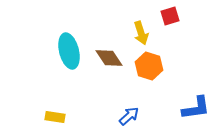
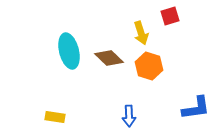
brown diamond: rotated 12 degrees counterclockwise
blue arrow: rotated 130 degrees clockwise
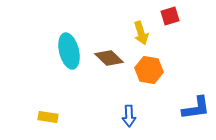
orange hexagon: moved 4 px down; rotated 8 degrees counterclockwise
yellow rectangle: moved 7 px left
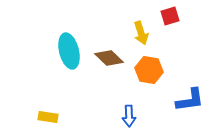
blue L-shape: moved 6 px left, 8 px up
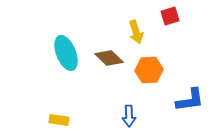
yellow arrow: moved 5 px left, 1 px up
cyan ellipse: moved 3 px left, 2 px down; rotated 8 degrees counterclockwise
orange hexagon: rotated 12 degrees counterclockwise
yellow rectangle: moved 11 px right, 3 px down
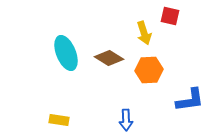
red square: rotated 30 degrees clockwise
yellow arrow: moved 8 px right, 1 px down
brown diamond: rotated 12 degrees counterclockwise
blue arrow: moved 3 px left, 4 px down
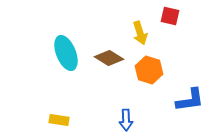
yellow arrow: moved 4 px left
orange hexagon: rotated 20 degrees clockwise
